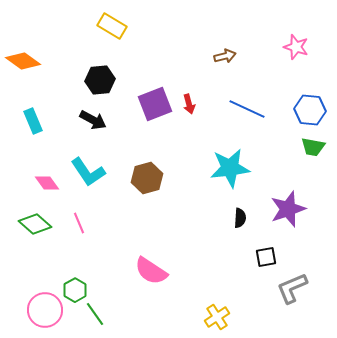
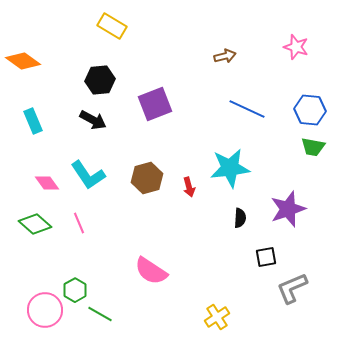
red arrow: moved 83 px down
cyan L-shape: moved 3 px down
green line: moved 5 px right; rotated 25 degrees counterclockwise
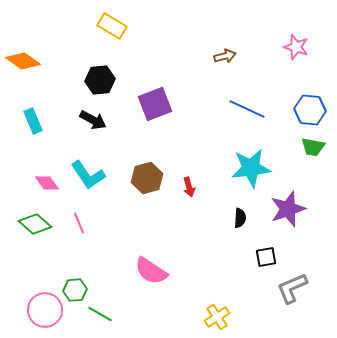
cyan star: moved 21 px right
green hexagon: rotated 25 degrees clockwise
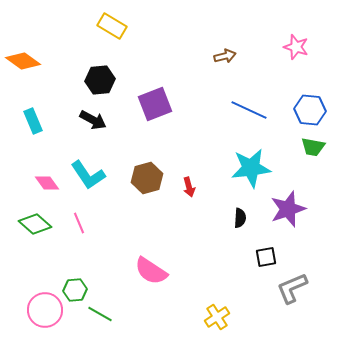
blue line: moved 2 px right, 1 px down
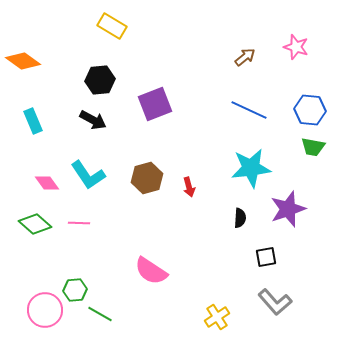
brown arrow: moved 20 px right, 1 px down; rotated 25 degrees counterclockwise
pink line: rotated 65 degrees counterclockwise
gray L-shape: moved 17 px left, 14 px down; rotated 108 degrees counterclockwise
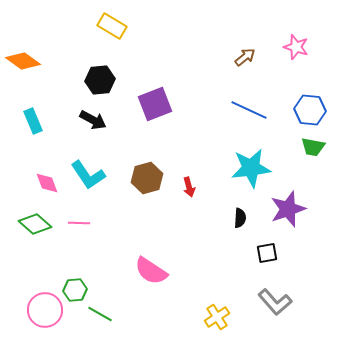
pink diamond: rotated 15 degrees clockwise
black square: moved 1 px right, 4 px up
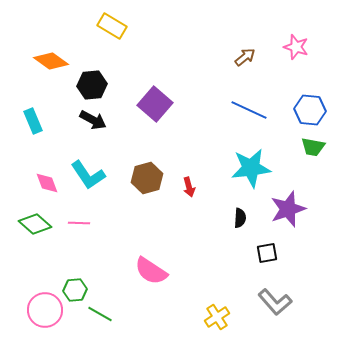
orange diamond: moved 28 px right
black hexagon: moved 8 px left, 5 px down
purple square: rotated 28 degrees counterclockwise
